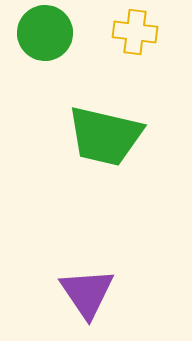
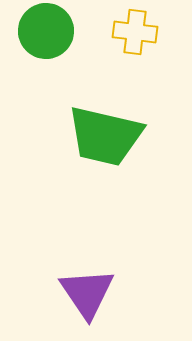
green circle: moved 1 px right, 2 px up
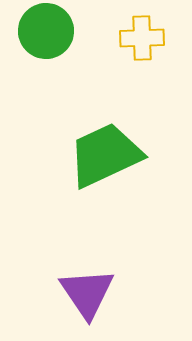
yellow cross: moved 7 px right, 6 px down; rotated 9 degrees counterclockwise
green trapezoid: moved 19 px down; rotated 142 degrees clockwise
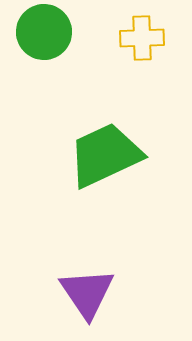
green circle: moved 2 px left, 1 px down
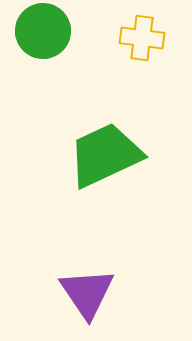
green circle: moved 1 px left, 1 px up
yellow cross: rotated 9 degrees clockwise
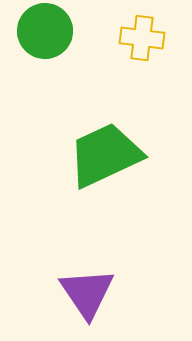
green circle: moved 2 px right
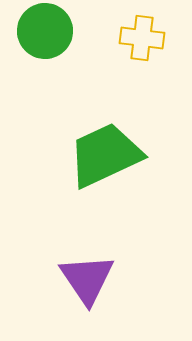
purple triangle: moved 14 px up
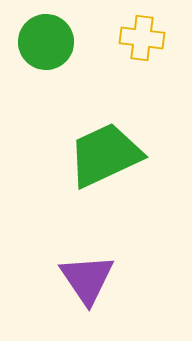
green circle: moved 1 px right, 11 px down
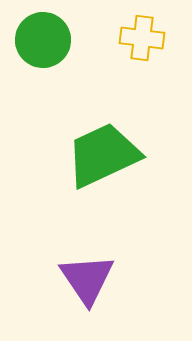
green circle: moved 3 px left, 2 px up
green trapezoid: moved 2 px left
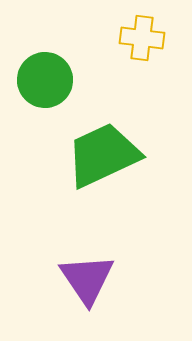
green circle: moved 2 px right, 40 px down
